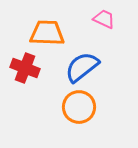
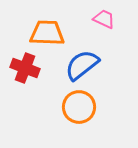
blue semicircle: moved 2 px up
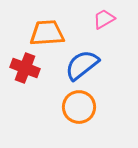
pink trapezoid: rotated 55 degrees counterclockwise
orange trapezoid: rotated 6 degrees counterclockwise
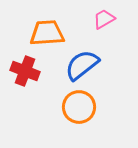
red cross: moved 3 px down
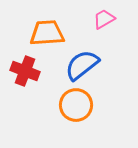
orange circle: moved 3 px left, 2 px up
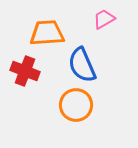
blue semicircle: rotated 75 degrees counterclockwise
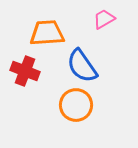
blue semicircle: moved 1 px down; rotated 12 degrees counterclockwise
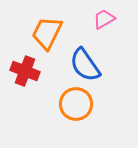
orange trapezoid: rotated 60 degrees counterclockwise
blue semicircle: moved 3 px right, 1 px up
orange circle: moved 1 px up
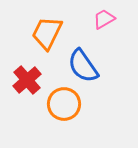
blue semicircle: moved 2 px left, 1 px down
red cross: moved 2 px right, 9 px down; rotated 28 degrees clockwise
orange circle: moved 12 px left
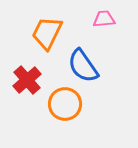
pink trapezoid: rotated 25 degrees clockwise
orange circle: moved 1 px right
